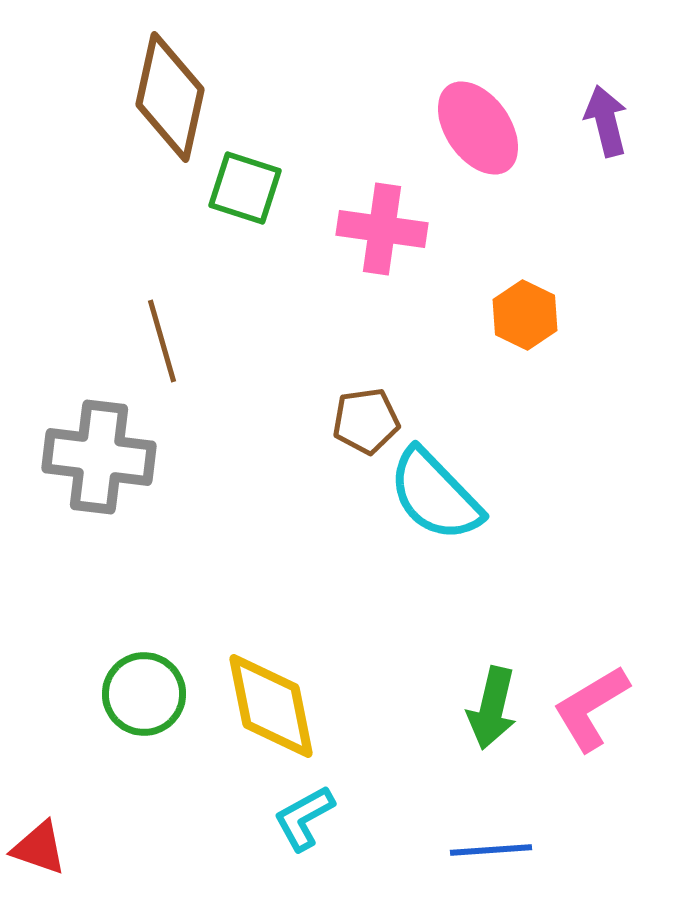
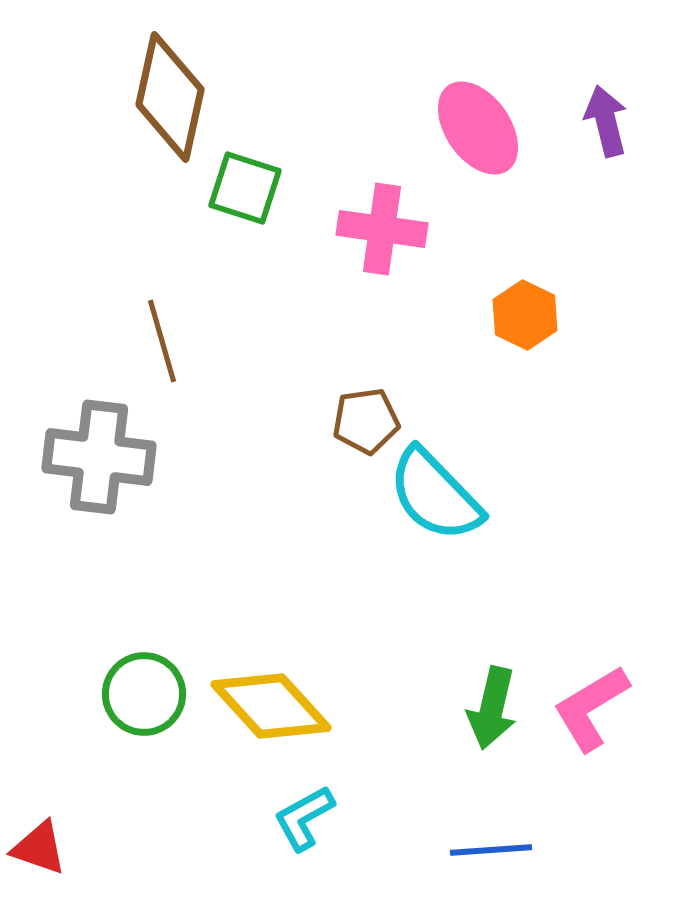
yellow diamond: rotated 31 degrees counterclockwise
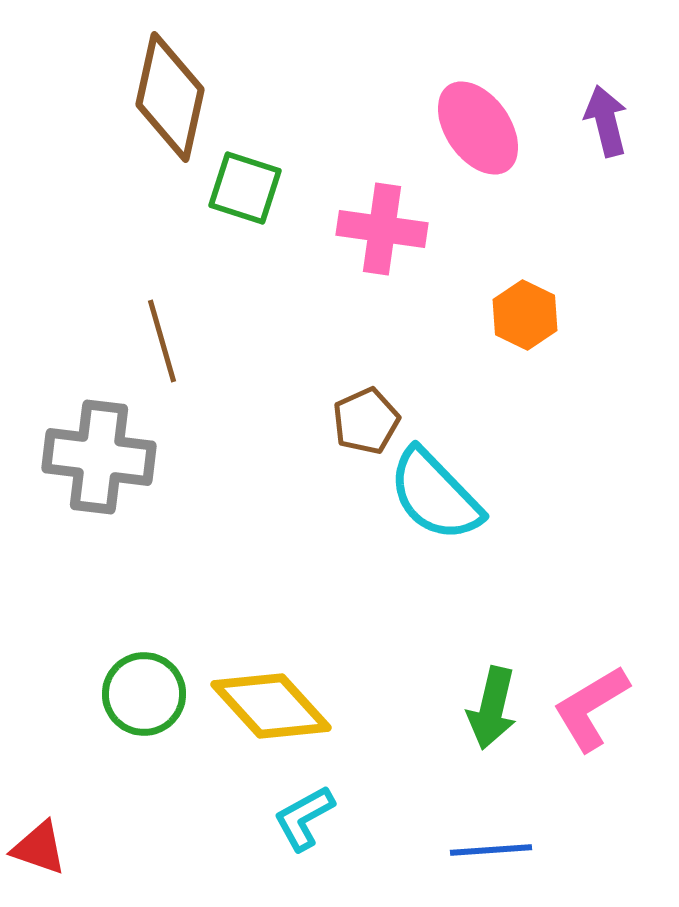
brown pentagon: rotated 16 degrees counterclockwise
